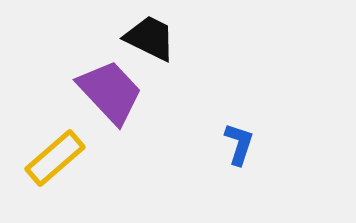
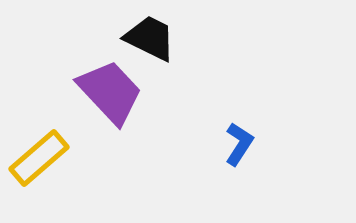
blue L-shape: rotated 15 degrees clockwise
yellow rectangle: moved 16 px left
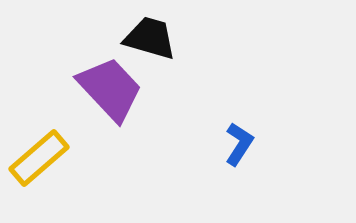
black trapezoid: rotated 10 degrees counterclockwise
purple trapezoid: moved 3 px up
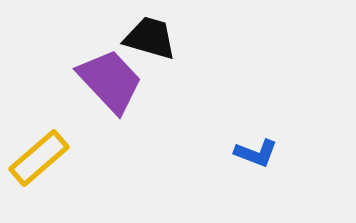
purple trapezoid: moved 8 px up
blue L-shape: moved 17 px right, 9 px down; rotated 78 degrees clockwise
